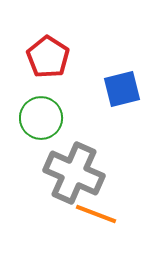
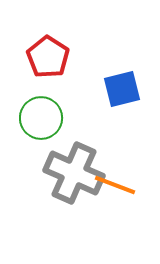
orange line: moved 19 px right, 29 px up
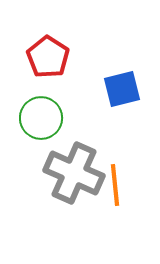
orange line: rotated 63 degrees clockwise
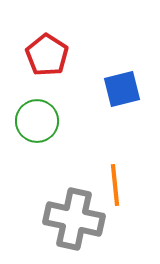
red pentagon: moved 1 px left, 2 px up
green circle: moved 4 px left, 3 px down
gray cross: moved 46 px down; rotated 12 degrees counterclockwise
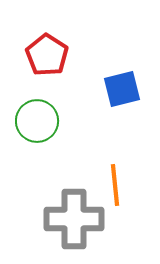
gray cross: rotated 12 degrees counterclockwise
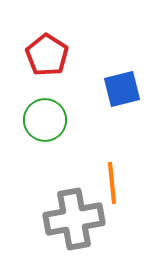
green circle: moved 8 px right, 1 px up
orange line: moved 3 px left, 2 px up
gray cross: rotated 10 degrees counterclockwise
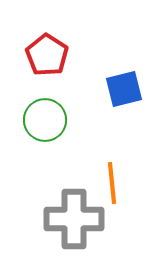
blue square: moved 2 px right
gray cross: rotated 10 degrees clockwise
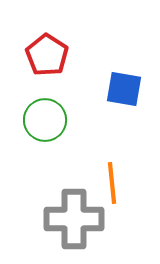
blue square: rotated 24 degrees clockwise
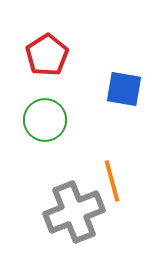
red pentagon: rotated 6 degrees clockwise
orange line: moved 2 px up; rotated 9 degrees counterclockwise
gray cross: moved 7 px up; rotated 22 degrees counterclockwise
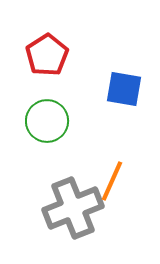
green circle: moved 2 px right, 1 px down
orange line: rotated 39 degrees clockwise
gray cross: moved 1 px left, 4 px up
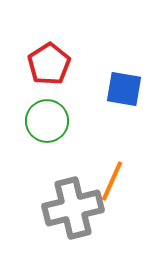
red pentagon: moved 2 px right, 9 px down
gray cross: rotated 8 degrees clockwise
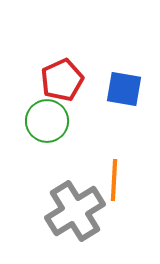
red pentagon: moved 13 px right, 16 px down; rotated 9 degrees clockwise
orange line: moved 2 px right, 1 px up; rotated 21 degrees counterclockwise
gray cross: moved 2 px right, 3 px down; rotated 18 degrees counterclockwise
